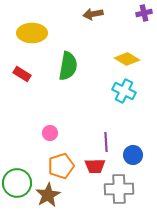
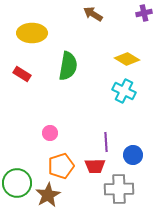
brown arrow: rotated 42 degrees clockwise
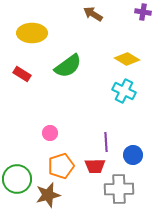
purple cross: moved 1 px left, 1 px up; rotated 21 degrees clockwise
green semicircle: rotated 44 degrees clockwise
green circle: moved 4 px up
brown star: rotated 15 degrees clockwise
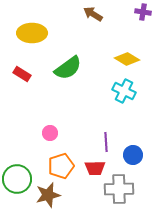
green semicircle: moved 2 px down
red trapezoid: moved 2 px down
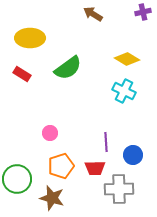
purple cross: rotated 21 degrees counterclockwise
yellow ellipse: moved 2 px left, 5 px down
brown star: moved 4 px right, 3 px down; rotated 30 degrees clockwise
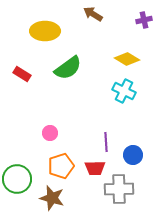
purple cross: moved 1 px right, 8 px down
yellow ellipse: moved 15 px right, 7 px up
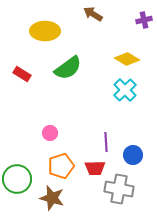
cyan cross: moved 1 px right, 1 px up; rotated 20 degrees clockwise
gray cross: rotated 12 degrees clockwise
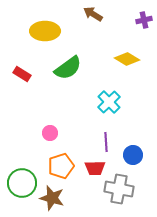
cyan cross: moved 16 px left, 12 px down
green circle: moved 5 px right, 4 px down
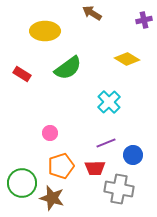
brown arrow: moved 1 px left, 1 px up
purple line: moved 1 px down; rotated 72 degrees clockwise
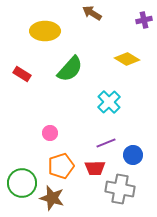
green semicircle: moved 2 px right, 1 px down; rotated 12 degrees counterclockwise
gray cross: moved 1 px right
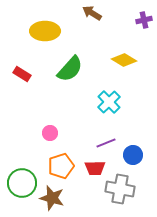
yellow diamond: moved 3 px left, 1 px down
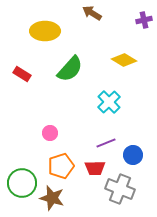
gray cross: rotated 12 degrees clockwise
